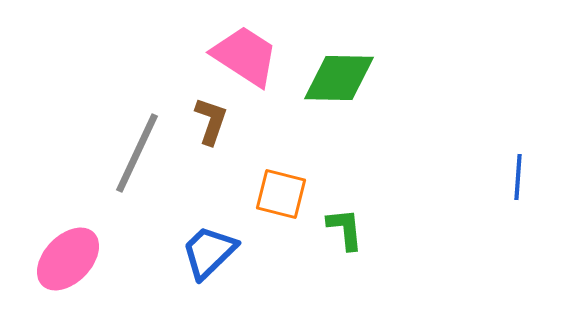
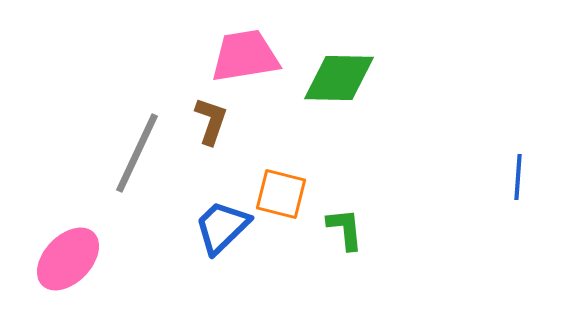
pink trapezoid: rotated 42 degrees counterclockwise
blue trapezoid: moved 13 px right, 25 px up
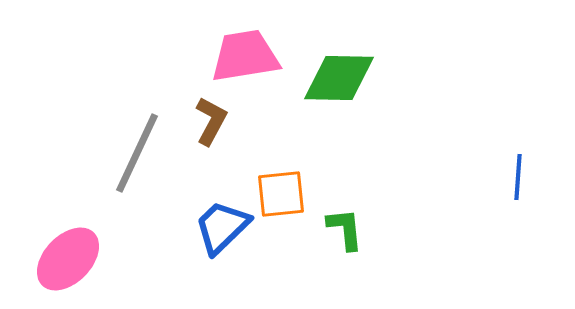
brown L-shape: rotated 9 degrees clockwise
orange square: rotated 20 degrees counterclockwise
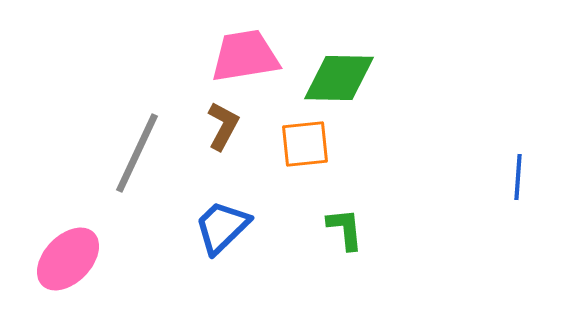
brown L-shape: moved 12 px right, 5 px down
orange square: moved 24 px right, 50 px up
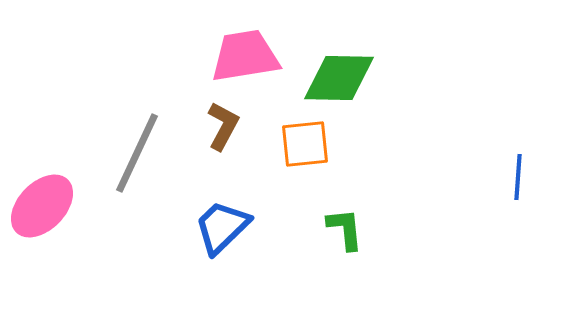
pink ellipse: moved 26 px left, 53 px up
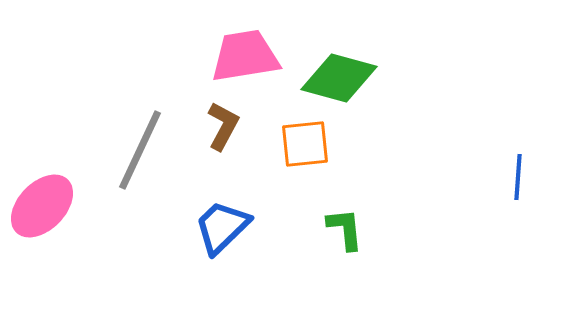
green diamond: rotated 14 degrees clockwise
gray line: moved 3 px right, 3 px up
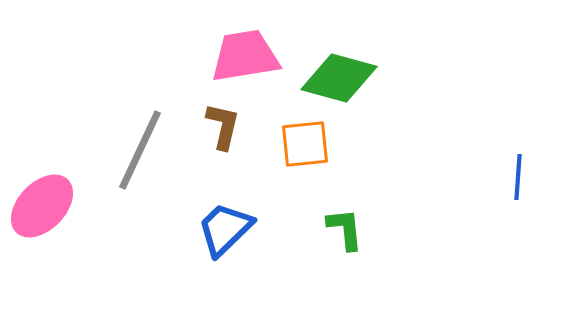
brown L-shape: rotated 15 degrees counterclockwise
blue trapezoid: moved 3 px right, 2 px down
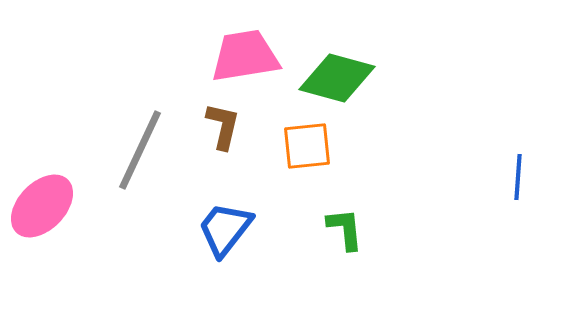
green diamond: moved 2 px left
orange square: moved 2 px right, 2 px down
blue trapezoid: rotated 8 degrees counterclockwise
